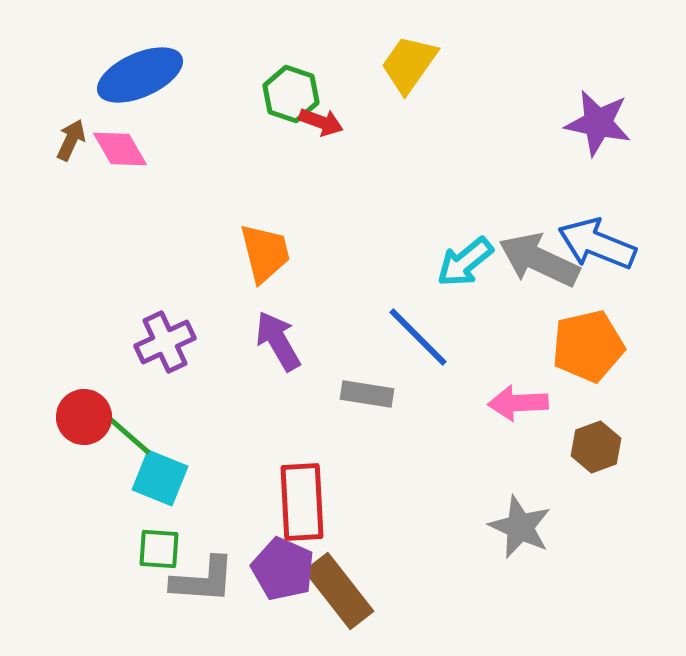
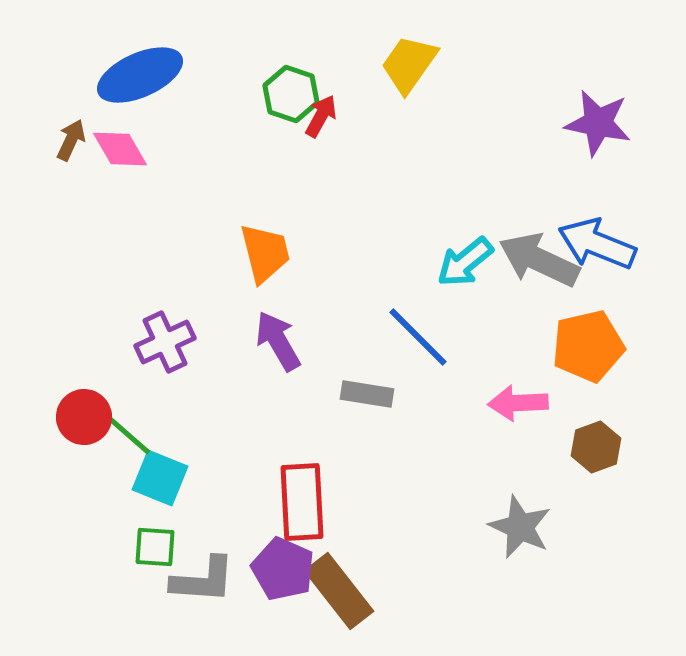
red arrow: moved 6 px up; rotated 81 degrees counterclockwise
green square: moved 4 px left, 2 px up
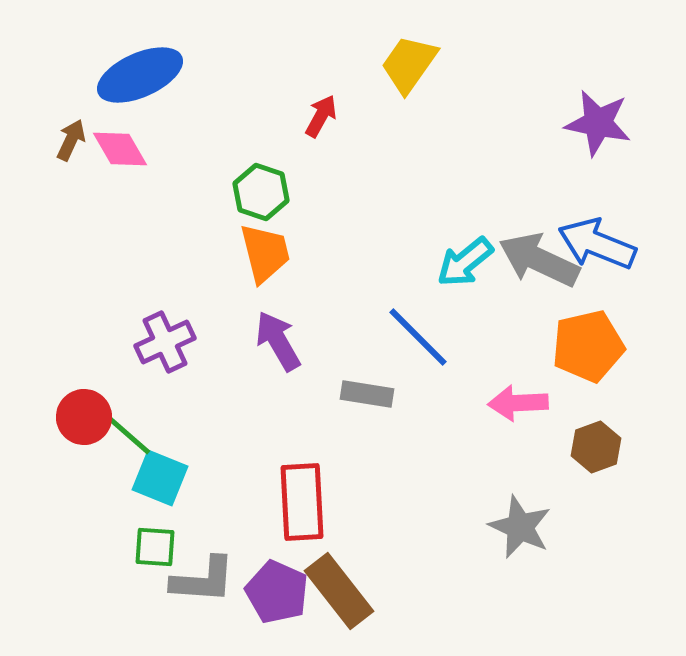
green hexagon: moved 30 px left, 98 px down
purple pentagon: moved 6 px left, 23 px down
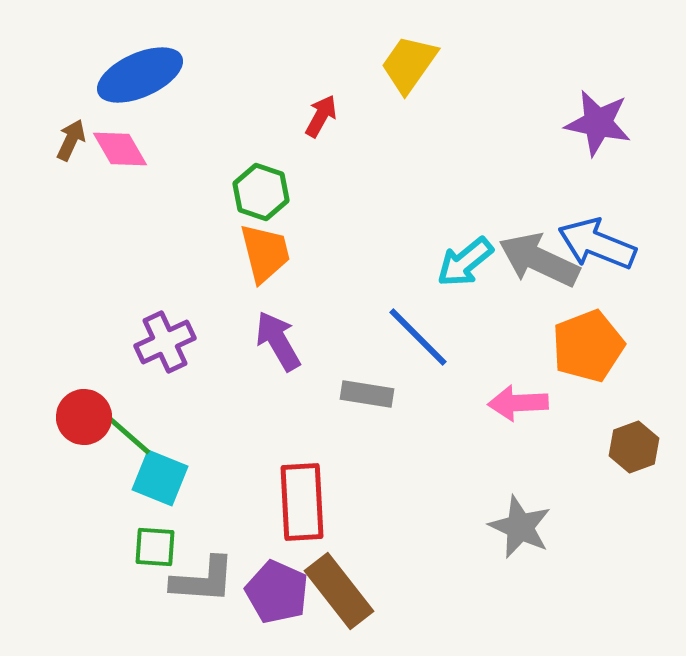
orange pentagon: rotated 8 degrees counterclockwise
brown hexagon: moved 38 px right
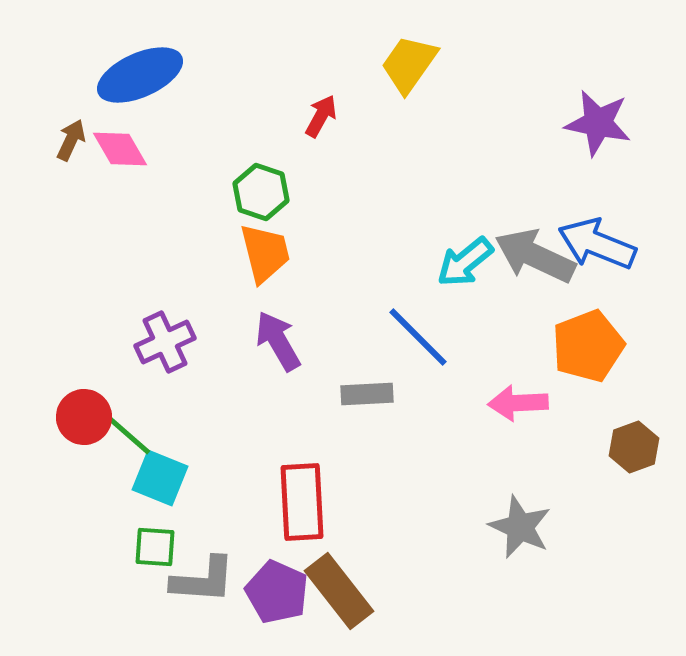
gray arrow: moved 4 px left, 4 px up
gray rectangle: rotated 12 degrees counterclockwise
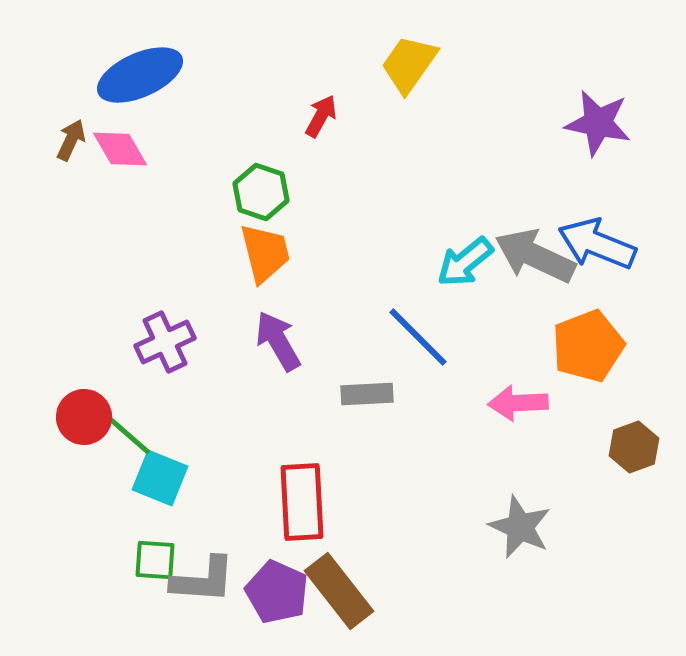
green square: moved 13 px down
